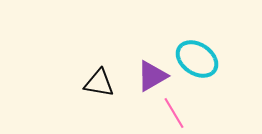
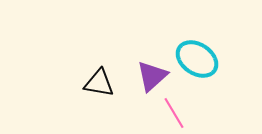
purple triangle: rotated 12 degrees counterclockwise
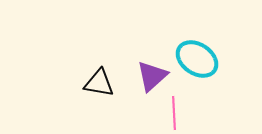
pink line: rotated 28 degrees clockwise
